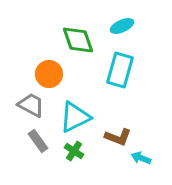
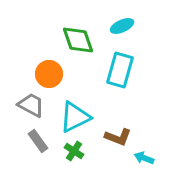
cyan arrow: moved 3 px right
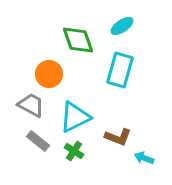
cyan ellipse: rotated 10 degrees counterclockwise
gray rectangle: rotated 15 degrees counterclockwise
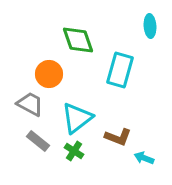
cyan ellipse: moved 28 px right; rotated 60 degrees counterclockwise
gray trapezoid: moved 1 px left, 1 px up
cyan triangle: moved 2 px right, 1 px down; rotated 12 degrees counterclockwise
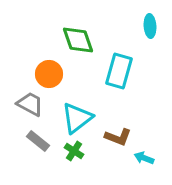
cyan rectangle: moved 1 px left, 1 px down
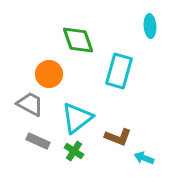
gray rectangle: rotated 15 degrees counterclockwise
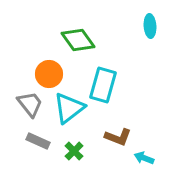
green diamond: rotated 16 degrees counterclockwise
cyan rectangle: moved 16 px left, 14 px down
gray trapezoid: rotated 24 degrees clockwise
cyan triangle: moved 8 px left, 10 px up
green cross: rotated 12 degrees clockwise
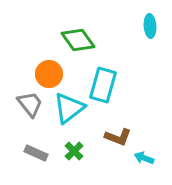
gray rectangle: moved 2 px left, 12 px down
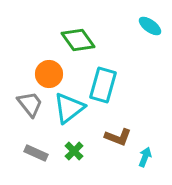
cyan ellipse: rotated 50 degrees counterclockwise
cyan arrow: moved 1 px right, 1 px up; rotated 90 degrees clockwise
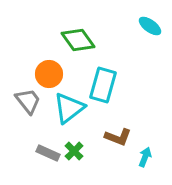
gray trapezoid: moved 2 px left, 3 px up
gray rectangle: moved 12 px right
